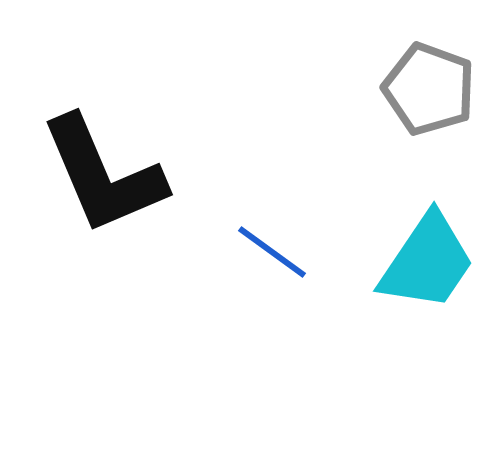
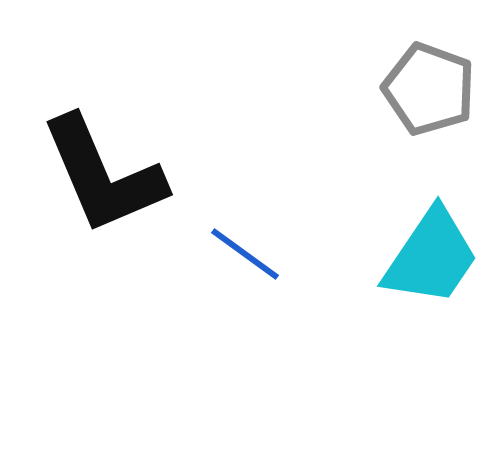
blue line: moved 27 px left, 2 px down
cyan trapezoid: moved 4 px right, 5 px up
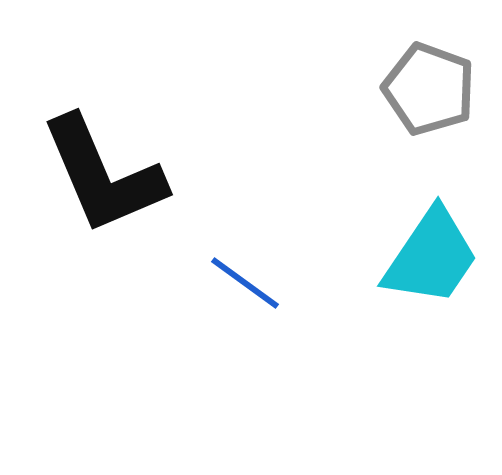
blue line: moved 29 px down
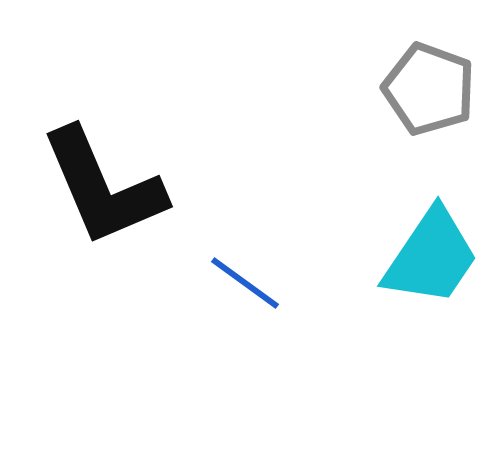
black L-shape: moved 12 px down
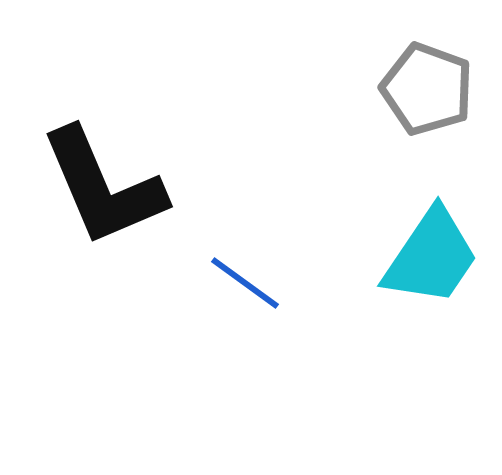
gray pentagon: moved 2 px left
